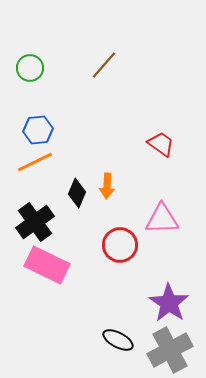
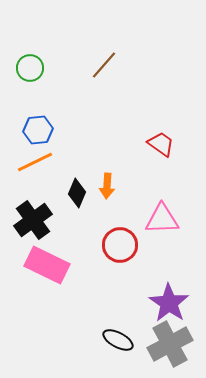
black cross: moved 2 px left, 2 px up
gray cross: moved 6 px up
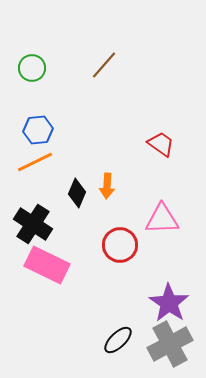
green circle: moved 2 px right
black cross: moved 4 px down; rotated 21 degrees counterclockwise
black ellipse: rotated 72 degrees counterclockwise
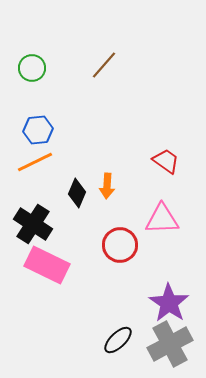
red trapezoid: moved 5 px right, 17 px down
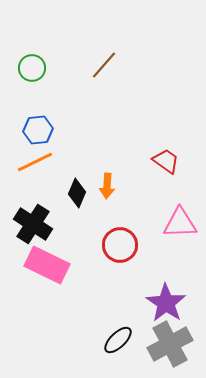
pink triangle: moved 18 px right, 4 px down
purple star: moved 3 px left
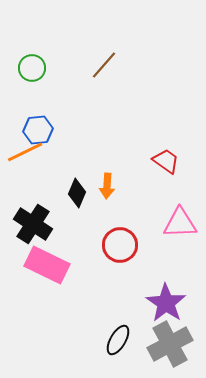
orange line: moved 10 px left, 10 px up
black ellipse: rotated 16 degrees counterclockwise
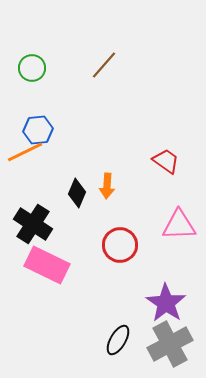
pink triangle: moved 1 px left, 2 px down
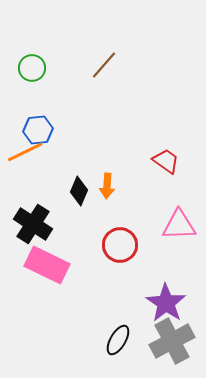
black diamond: moved 2 px right, 2 px up
gray cross: moved 2 px right, 3 px up
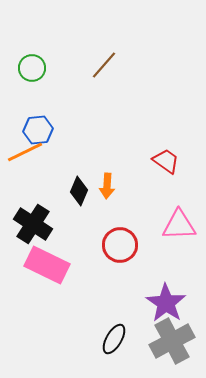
black ellipse: moved 4 px left, 1 px up
